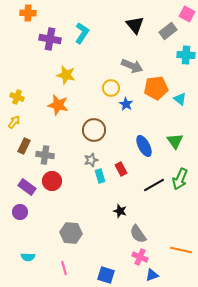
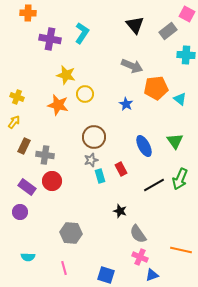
yellow circle: moved 26 px left, 6 px down
brown circle: moved 7 px down
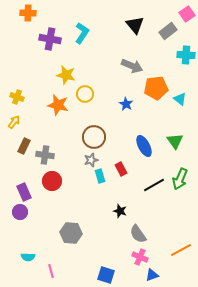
pink square: rotated 28 degrees clockwise
purple rectangle: moved 3 px left, 5 px down; rotated 30 degrees clockwise
orange line: rotated 40 degrees counterclockwise
pink line: moved 13 px left, 3 px down
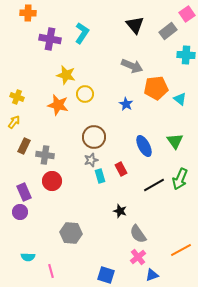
pink cross: moved 2 px left; rotated 28 degrees clockwise
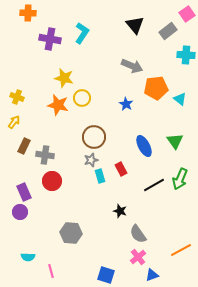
yellow star: moved 2 px left, 3 px down
yellow circle: moved 3 px left, 4 px down
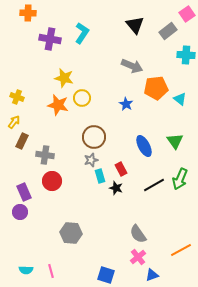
brown rectangle: moved 2 px left, 5 px up
black star: moved 4 px left, 23 px up
cyan semicircle: moved 2 px left, 13 px down
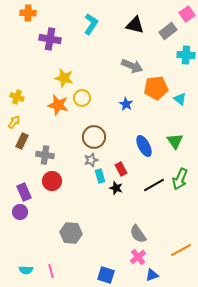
black triangle: rotated 36 degrees counterclockwise
cyan L-shape: moved 9 px right, 9 px up
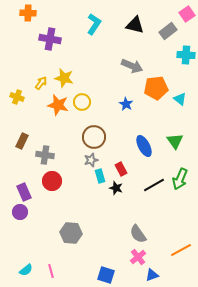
cyan L-shape: moved 3 px right
yellow circle: moved 4 px down
yellow arrow: moved 27 px right, 39 px up
cyan semicircle: rotated 40 degrees counterclockwise
